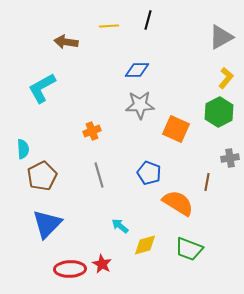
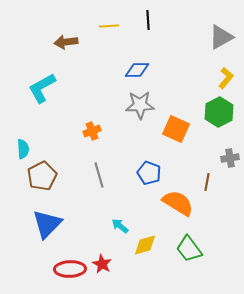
black line: rotated 18 degrees counterclockwise
brown arrow: rotated 15 degrees counterclockwise
green trapezoid: rotated 32 degrees clockwise
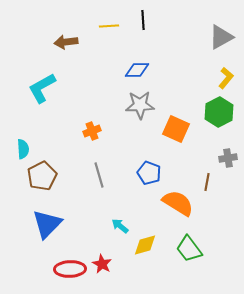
black line: moved 5 px left
gray cross: moved 2 px left
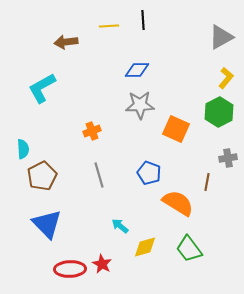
blue triangle: rotated 28 degrees counterclockwise
yellow diamond: moved 2 px down
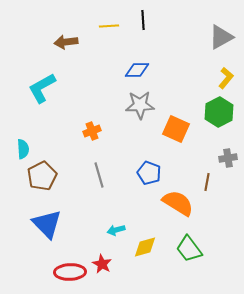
cyan arrow: moved 4 px left, 4 px down; rotated 54 degrees counterclockwise
red ellipse: moved 3 px down
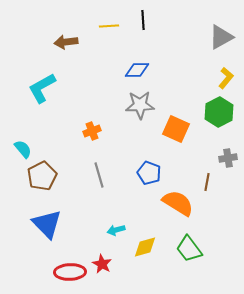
cyan semicircle: rotated 36 degrees counterclockwise
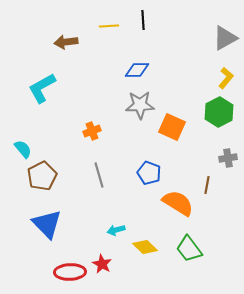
gray triangle: moved 4 px right, 1 px down
orange square: moved 4 px left, 2 px up
brown line: moved 3 px down
yellow diamond: rotated 60 degrees clockwise
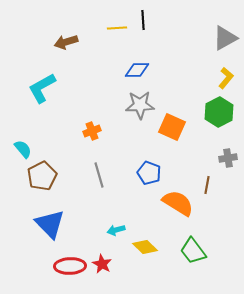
yellow line: moved 8 px right, 2 px down
brown arrow: rotated 10 degrees counterclockwise
blue triangle: moved 3 px right
green trapezoid: moved 4 px right, 2 px down
red ellipse: moved 6 px up
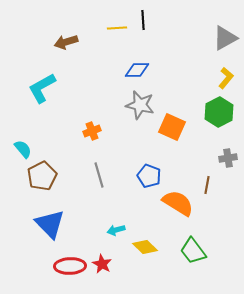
gray star: rotated 16 degrees clockwise
blue pentagon: moved 3 px down
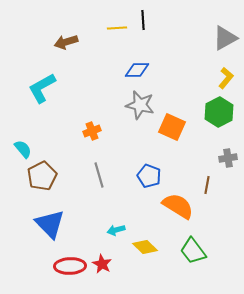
orange semicircle: moved 3 px down
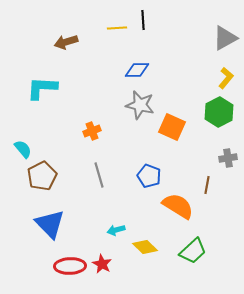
cyan L-shape: rotated 32 degrees clockwise
green trapezoid: rotated 96 degrees counterclockwise
